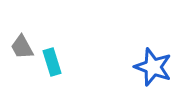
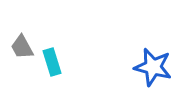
blue star: rotated 6 degrees counterclockwise
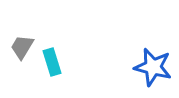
gray trapezoid: rotated 60 degrees clockwise
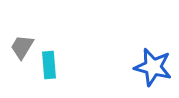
cyan rectangle: moved 3 px left, 3 px down; rotated 12 degrees clockwise
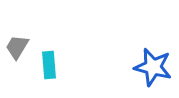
gray trapezoid: moved 5 px left
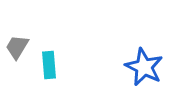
blue star: moved 9 px left; rotated 12 degrees clockwise
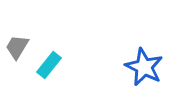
cyan rectangle: rotated 44 degrees clockwise
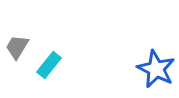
blue star: moved 12 px right, 2 px down
